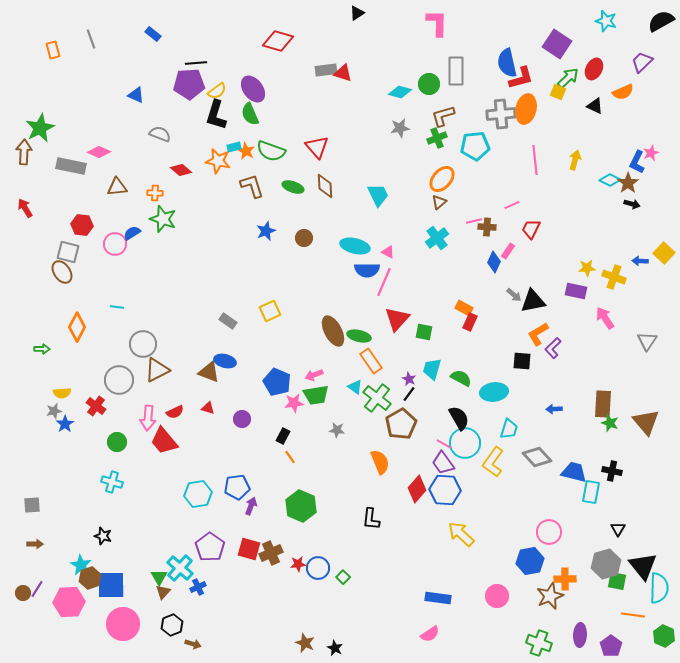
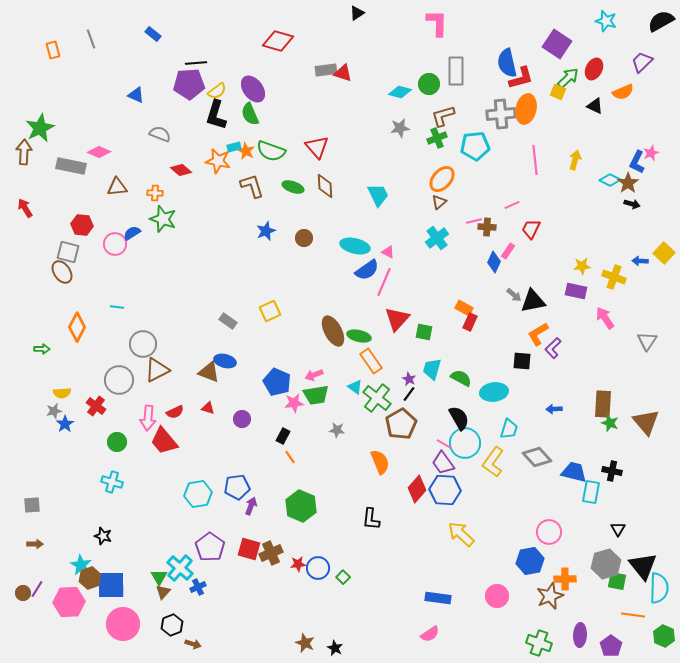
yellow star at (587, 268): moved 5 px left, 2 px up
blue semicircle at (367, 270): rotated 35 degrees counterclockwise
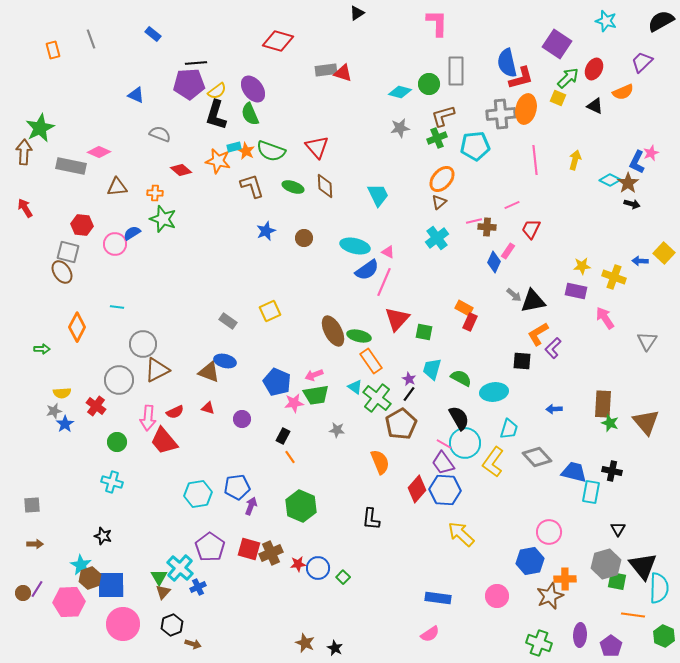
yellow square at (558, 92): moved 6 px down
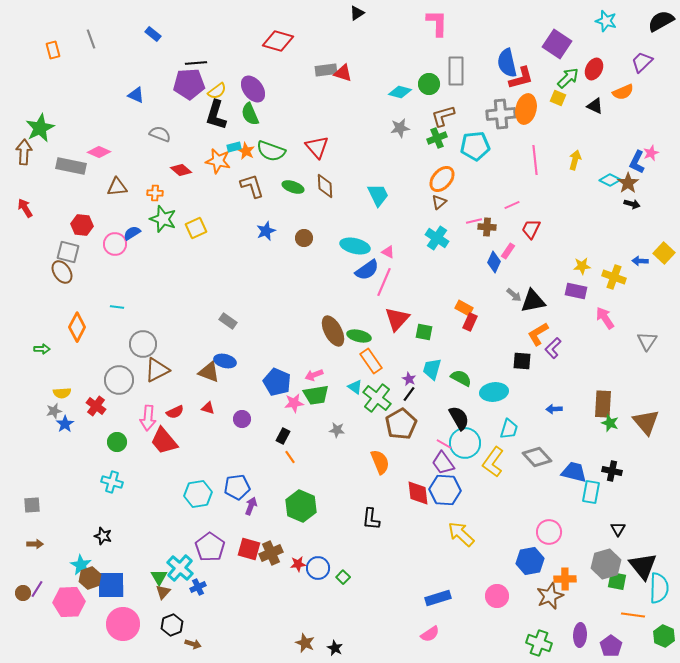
cyan cross at (437, 238): rotated 20 degrees counterclockwise
yellow square at (270, 311): moved 74 px left, 83 px up
red diamond at (417, 489): moved 1 px right, 4 px down; rotated 48 degrees counterclockwise
blue rectangle at (438, 598): rotated 25 degrees counterclockwise
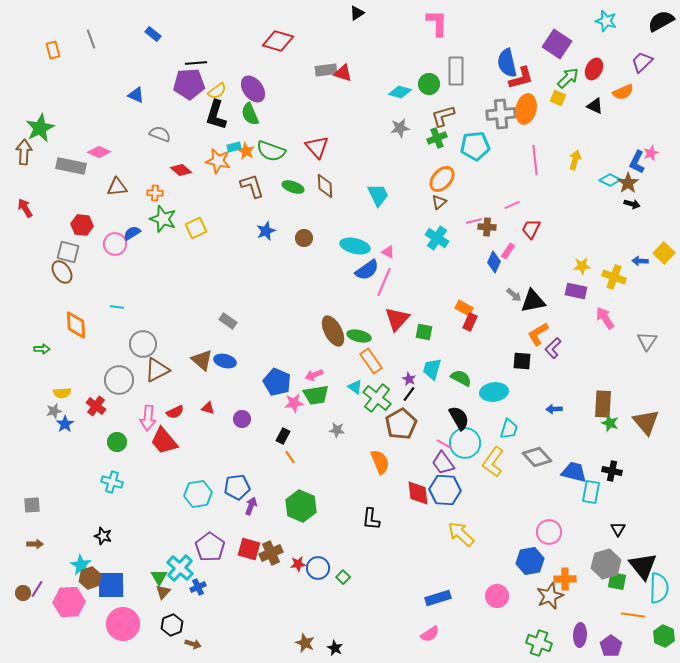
orange diamond at (77, 327): moved 1 px left, 2 px up; rotated 32 degrees counterclockwise
brown triangle at (209, 372): moved 7 px left, 12 px up; rotated 20 degrees clockwise
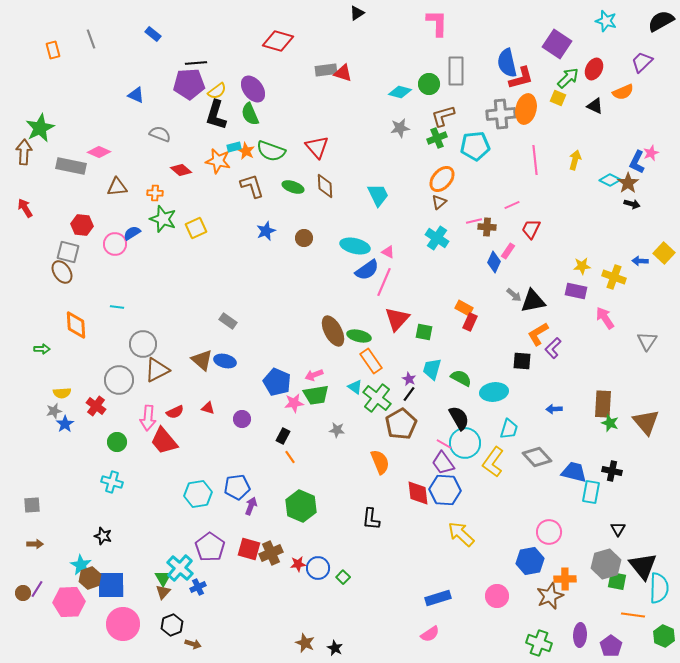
green triangle at (159, 577): moved 4 px right, 1 px down
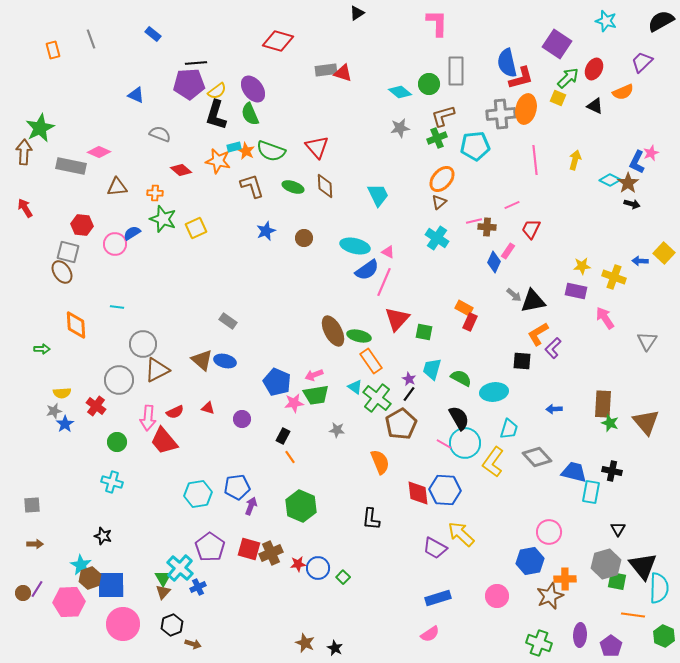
cyan diamond at (400, 92): rotated 25 degrees clockwise
purple trapezoid at (443, 463): moved 8 px left, 85 px down; rotated 25 degrees counterclockwise
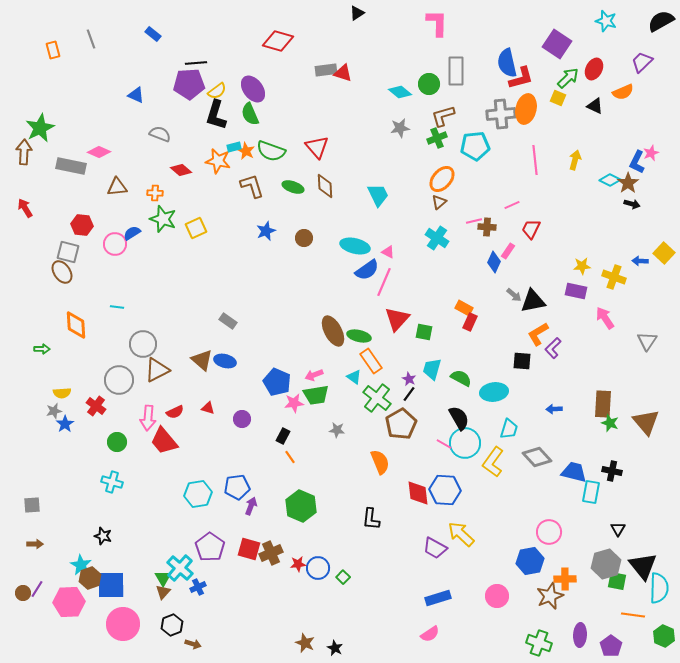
cyan triangle at (355, 387): moved 1 px left, 10 px up
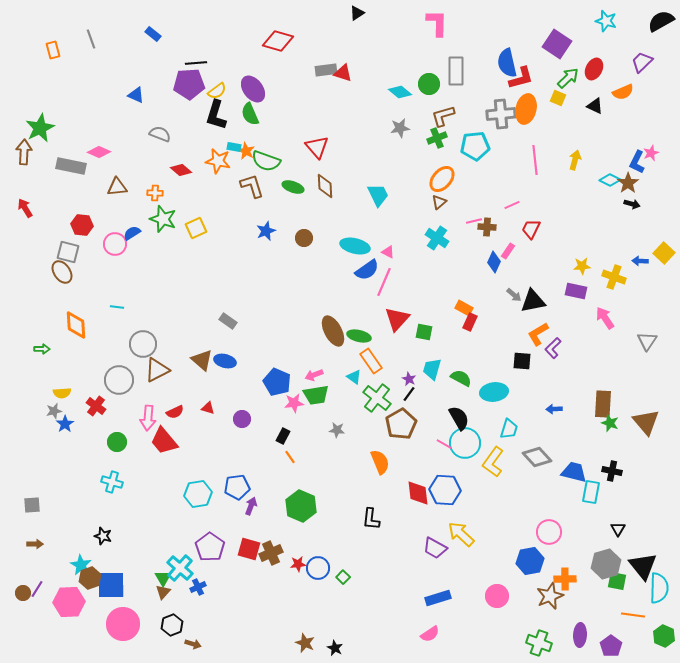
cyan rectangle at (234, 147): rotated 24 degrees clockwise
green semicircle at (271, 151): moved 5 px left, 10 px down
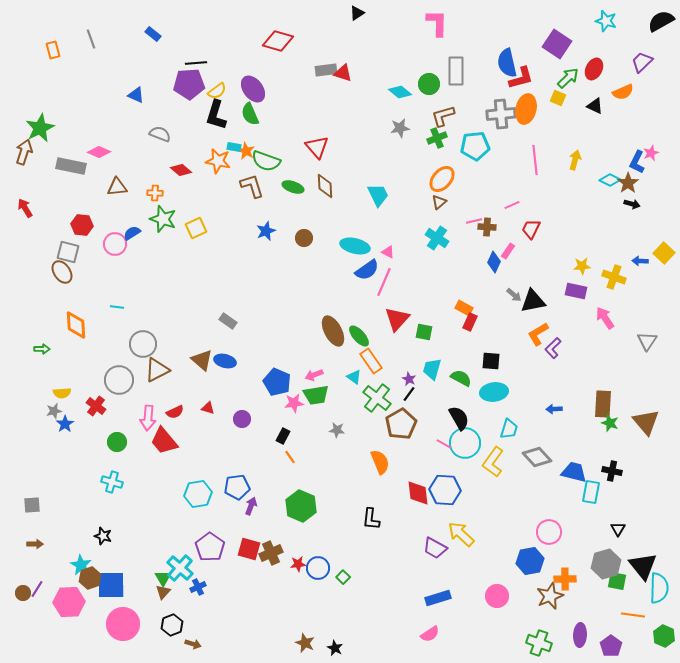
brown arrow at (24, 152): rotated 15 degrees clockwise
green ellipse at (359, 336): rotated 35 degrees clockwise
black square at (522, 361): moved 31 px left
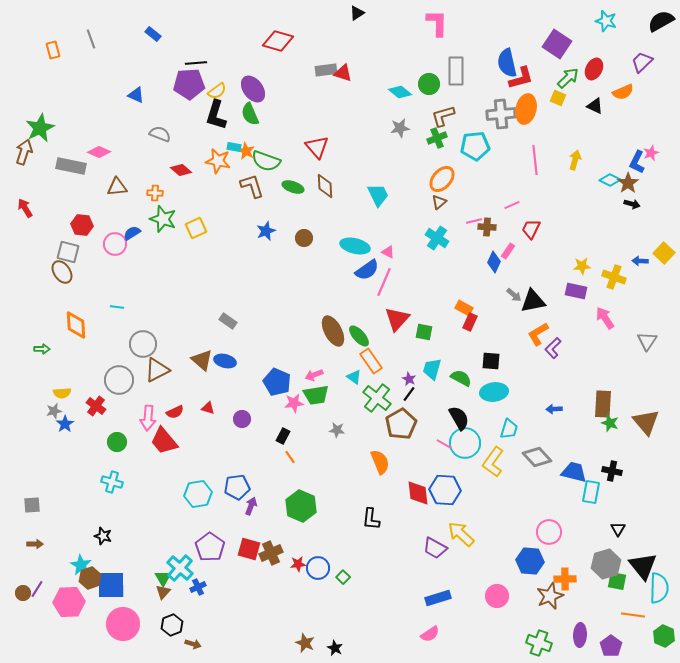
blue hexagon at (530, 561): rotated 16 degrees clockwise
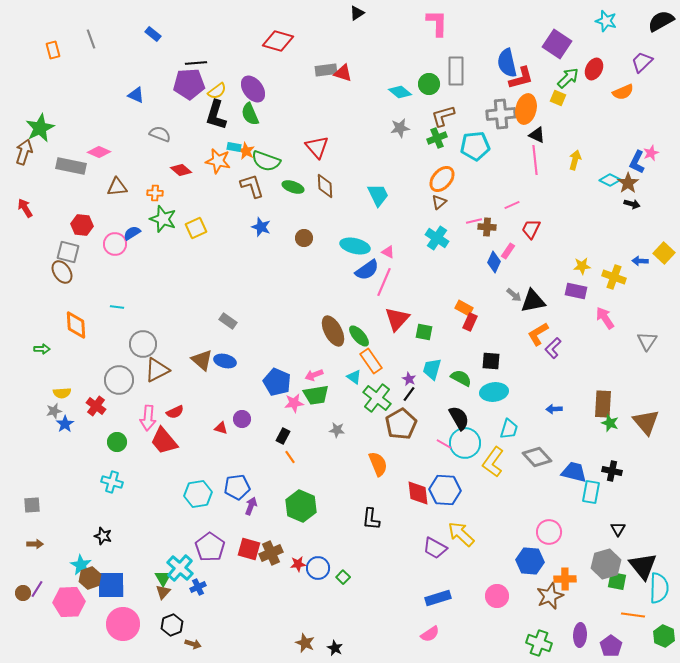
black triangle at (595, 106): moved 58 px left, 29 px down
blue star at (266, 231): moved 5 px left, 4 px up; rotated 30 degrees counterclockwise
red triangle at (208, 408): moved 13 px right, 20 px down
orange semicircle at (380, 462): moved 2 px left, 2 px down
